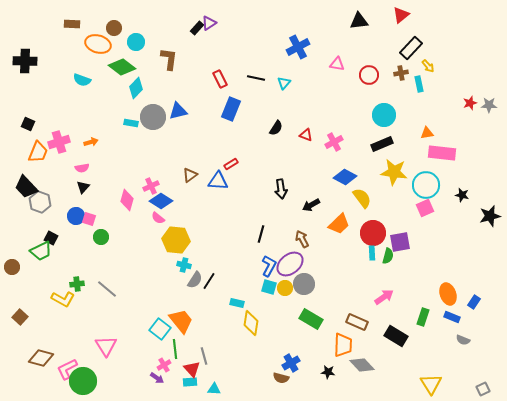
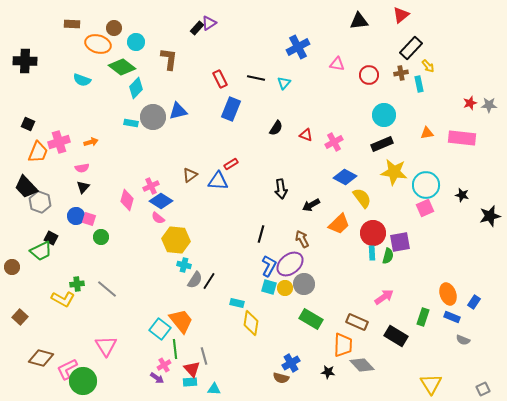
pink rectangle at (442, 153): moved 20 px right, 15 px up
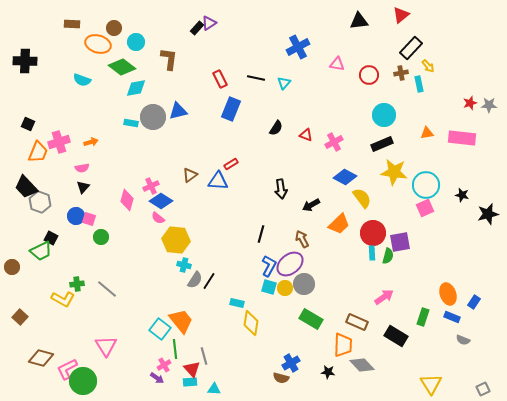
cyan diamond at (136, 88): rotated 35 degrees clockwise
black star at (490, 216): moved 2 px left, 2 px up
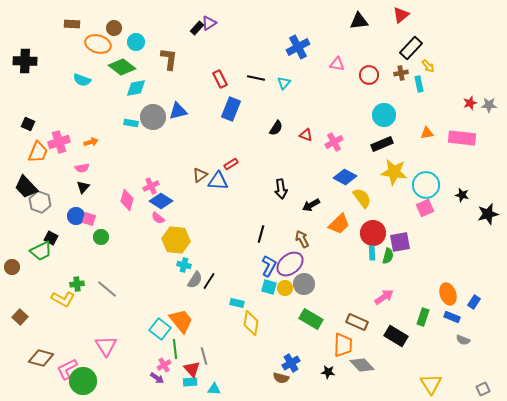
brown triangle at (190, 175): moved 10 px right
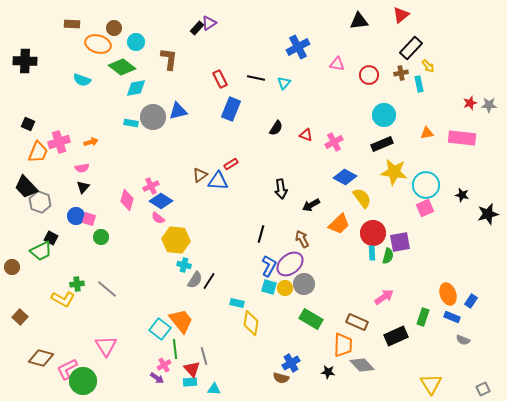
blue rectangle at (474, 302): moved 3 px left, 1 px up
black rectangle at (396, 336): rotated 55 degrees counterclockwise
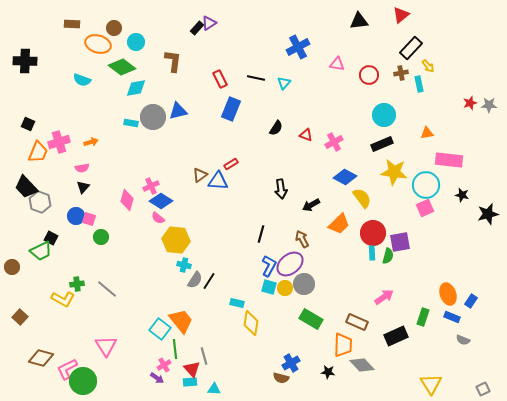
brown L-shape at (169, 59): moved 4 px right, 2 px down
pink rectangle at (462, 138): moved 13 px left, 22 px down
